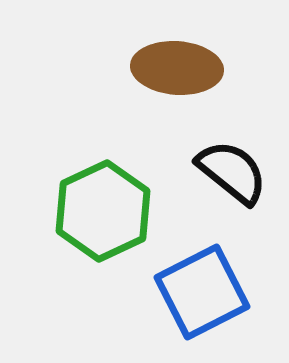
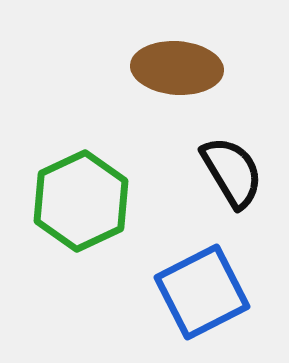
black semicircle: rotated 20 degrees clockwise
green hexagon: moved 22 px left, 10 px up
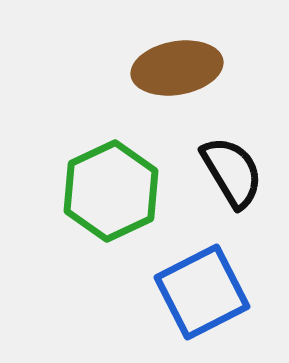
brown ellipse: rotated 14 degrees counterclockwise
green hexagon: moved 30 px right, 10 px up
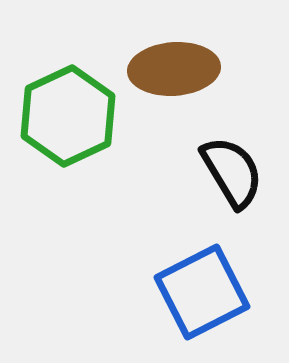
brown ellipse: moved 3 px left, 1 px down; rotated 6 degrees clockwise
green hexagon: moved 43 px left, 75 px up
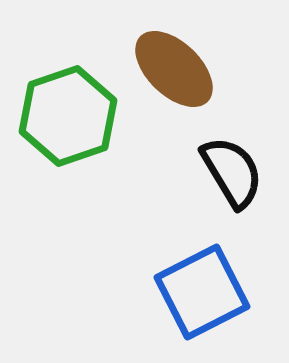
brown ellipse: rotated 48 degrees clockwise
green hexagon: rotated 6 degrees clockwise
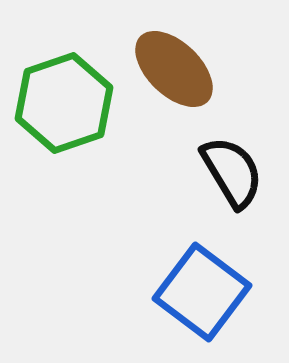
green hexagon: moved 4 px left, 13 px up
blue square: rotated 26 degrees counterclockwise
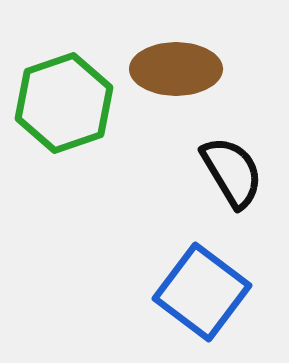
brown ellipse: moved 2 px right; rotated 44 degrees counterclockwise
